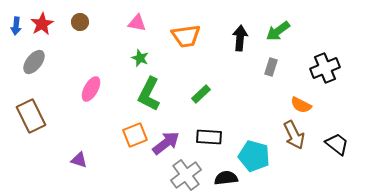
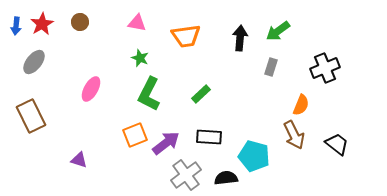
orange semicircle: rotated 95 degrees counterclockwise
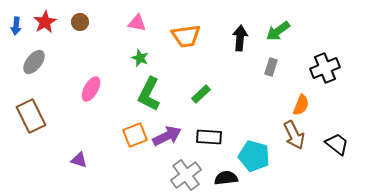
red star: moved 3 px right, 2 px up
purple arrow: moved 1 px right, 7 px up; rotated 12 degrees clockwise
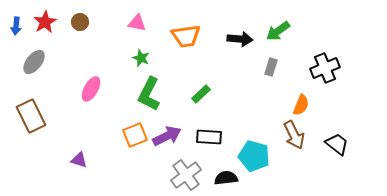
black arrow: moved 1 px down; rotated 90 degrees clockwise
green star: moved 1 px right
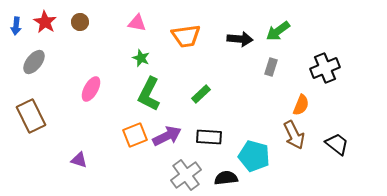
red star: rotated 10 degrees counterclockwise
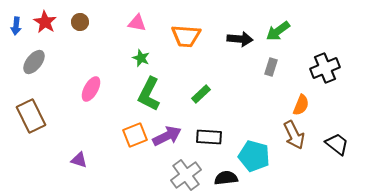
orange trapezoid: rotated 12 degrees clockwise
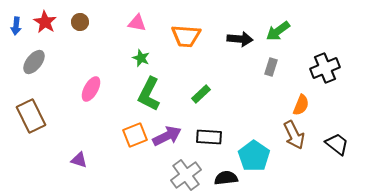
cyan pentagon: rotated 20 degrees clockwise
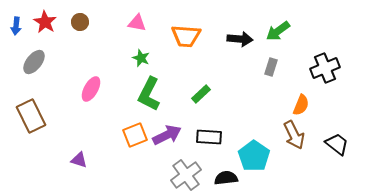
purple arrow: moved 1 px up
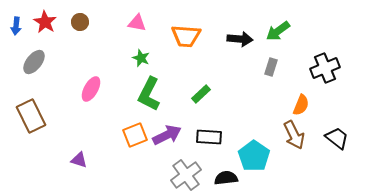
black trapezoid: moved 6 px up
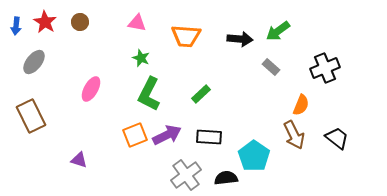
gray rectangle: rotated 66 degrees counterclockwise
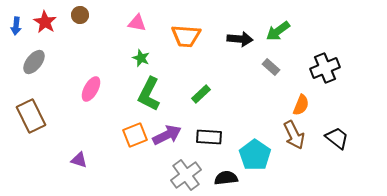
brown circle: moved 7 px up
cyan pentagon: moved 1 px right, 1 px up
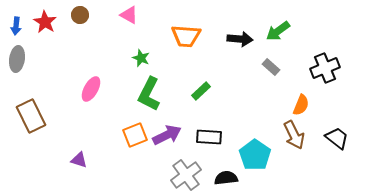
pink triangle: moved 8 px left, 8 px up; rotated 18 degrees clockwise
gray ellipse: moved 17 px left, 3 px up; rotated 30 degrees counterclockwise
green rectangle: moved 3 px up
